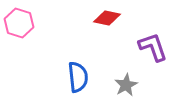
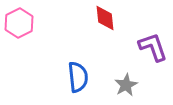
red diamond: moved 2 px left; rotated 72 degrees clockwise
pink hexagon: rotated 16 degrees clockwise
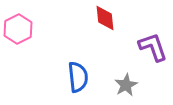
pink hexagon: moved 1 px left, 6 px down
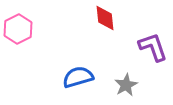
blue semicircle: rotated 100 degrees counterclockwise
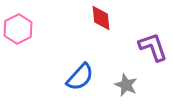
red diamond: moved 4 px left
blue semicircle: moved 2 px right; rotated 148 degrees clockwise
gray star: rotated 20 degrees counterclockwise
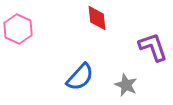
red diamond: moved 4 px left
pink hexagon: rotated 8 degrees counterclockwise
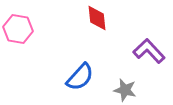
pink hexagon: rotated 16 degrees counterclockwise
purple L-shape: moved 4 px left, 4 px down; rotated 24 degrees counterclockwise
gray star: moved 1 px left, 5 px down; rotated 10 degrees counterclockwise
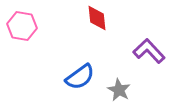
pink hexagon: moved 4 px right, 3 px up
blue semicircle: rotated 12 degrees clockwise
gray star: moved 6 px left; rotated 15 degrees clockwise
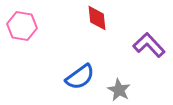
purple L-shape: moved 6 px up
